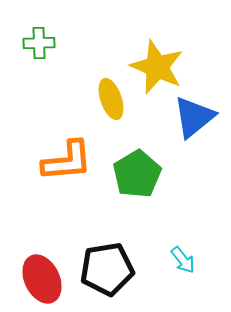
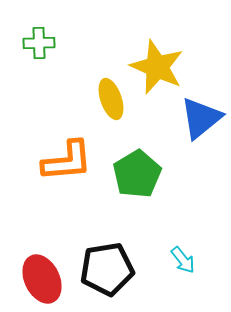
blue triangle: moved 7 px right, 1 px down
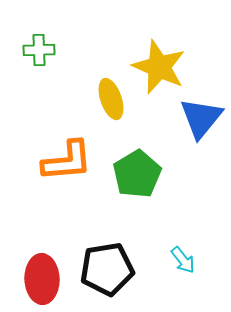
green cross: moved 7 px down
yellow star: moved 2 px right
blue triangle: rotated 12 degrees counterclockwise
red ellipse: rotated 24 degrees clockwise
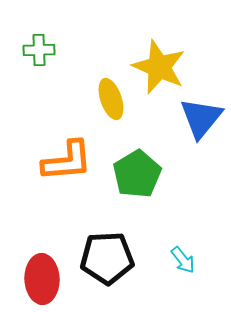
black pentagon: moved 11 px up; rotated 6 degrees clockwise
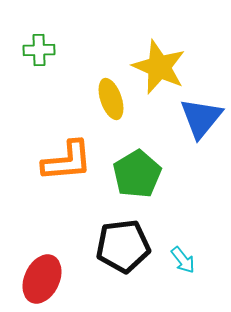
black pentagon: moved 16 px right, 12 px up; rotated 4 degrees counterclockwise
red ellipse: rotated 27 degrees clockwise
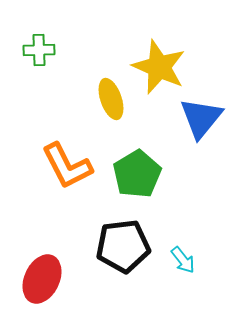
orange L-shape: moved 5 px down; rotated 68 degrees clockwise
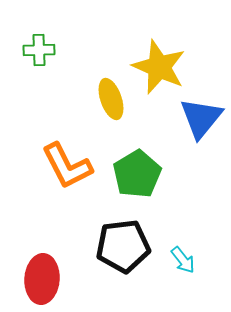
red ellipse: rotated 21 degrees counterclockwise
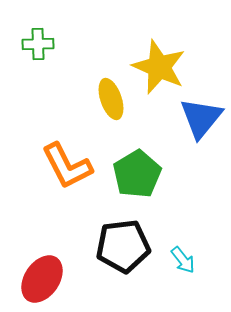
green cross: moved 1 px left, 6 px up
red ellipse: rotated 30 degrees clockwise
